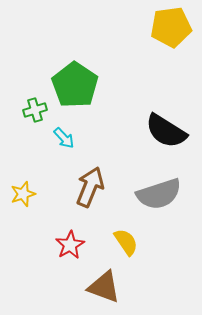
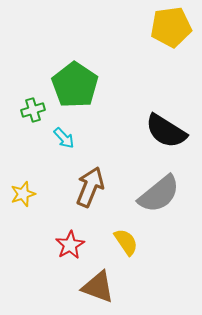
green cross: moved 2 px left
gray semicircle: rotated 21 degrees counterclockwise
brown triangle: moved 6 px left
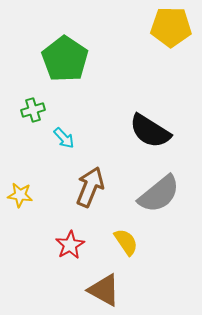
yellow pentagon: rotated 9 degrees clockwise
green pentagon: moved 10 px left, 26 px up
black semicircle: moved 16 px left
yellow star: moved 3 px left, 1 px down; rotated 25 degrees clockwise
brown triangle: moved 6 px right, 3 px down; rotated 9 degrees clockwise
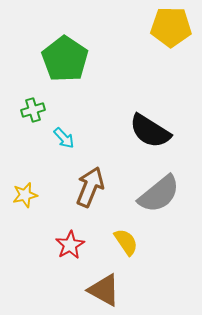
yellow star: moved 5 px right; rotated 20 degrees counterclockwise
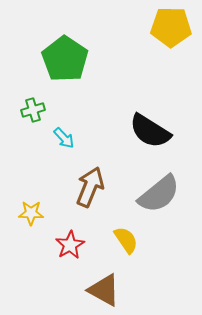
yellow star: moved 6 px right, 18 px down; rotated 15 degrees clockwise
yellow semicircle: moved 2 px up
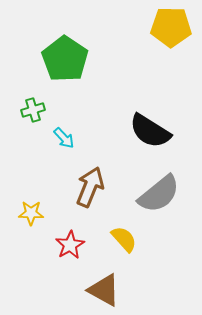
yellow semicircle: moved 2 px left, 1 px up; rotated 8 degrees counterclockwise
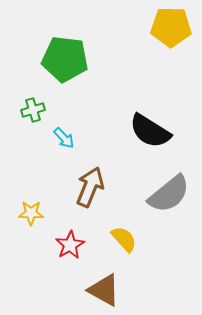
green pentagon: rotated 27 degrees counterclockwise
gray semicircle: moved 10 px right
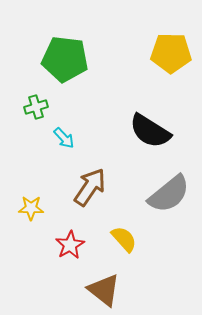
yellow pentagon: moved 26 px down
green cross: moved 3 px right, 3 px up
brown arrow: rotated 12 degrees clockwise
yellow star: moved 5 px up
brown triangle: rotated 9 degrees clockwise
